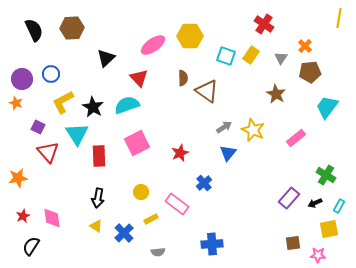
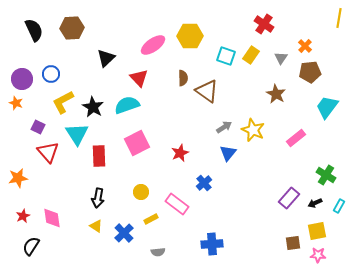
yellow square at (329, 229): moved 12 px left, 2 px down
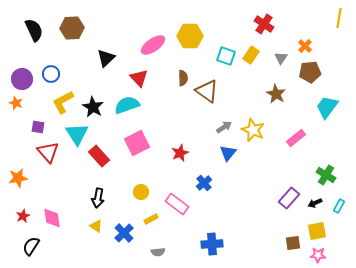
purple square at (38, 127): rotated 16 degrees counterclockwise
red rectangle at (99, 156): rotated 40 degrees counterclockwise
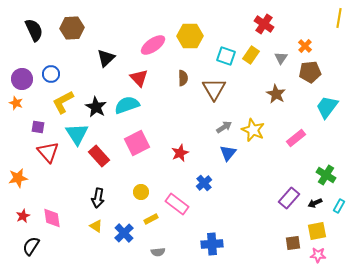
brown triangle at (207, 91): moved 7 px right, 2 px up; rotated 25 degrees clockwise
black star at (93, 107): moved 3 px right
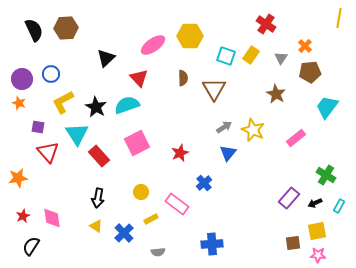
red cross at (264, 24): moved 2 px right
brown hexagon at (72, 28): moved 6 px left
orange star at (16, 103): moved 3 px right
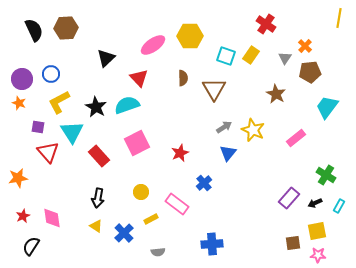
gray triangle at (281, 58): moved 4 px right
yellow L-shape at (63, 102): moved 4 px left
cyan triangle at (77, 134): moved 5 px left, 2 px up
